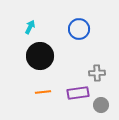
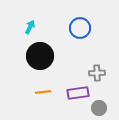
blue circle: moved 1 px right, 1 px up
gray circle: moved 2 px left, 3 px down
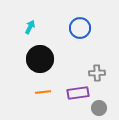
black circle: moved 3 px down
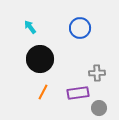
cyan arrow: rotated 64 degrees counterclockwise
orange line: rotated 56 degrees counterclockwise
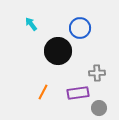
cyan arrow: moved 1 px right, 3 px up
black circle: moved 18 px right, 8 px up
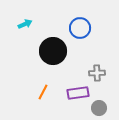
cyan arrow: moved 6 px left; rotated 104 degrees clockwise
black circle: moved 5 px left
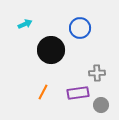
black circle: moved 2 px left, 1 px up
gray circle: moved 2 px right, 3 px up
